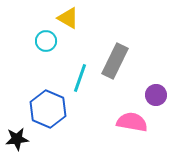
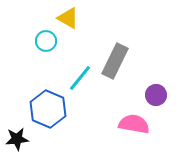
cyan line: rotated 20 degrees clockwise
pink semicircle: moved 2 px right, 2 px down
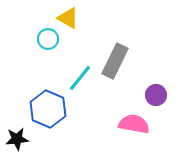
cyan circle: moved 2 px right, 2 px up
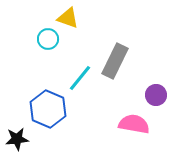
yellow triangle: rotated 10 degrees counterclockwise
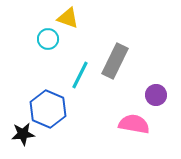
cyan line: moved 3 px up; rotated 12 degrees counterclockwise
black star: moved 6 px right, 5 px up
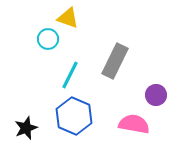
cyan line: moved 10 px left
blue hexagon: moved 26 px right, 7 px down
black star: moved 3 px right, 6 px up; rotated 15 degrees counterclockwise
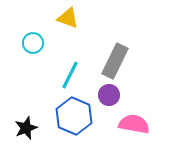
cyan circle: moved 15 px left, 4 px down
purple circle: moved 47 px left
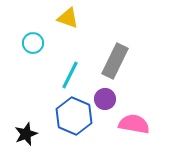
purple circle: moved 4 px left, 4 px down
black star: moved 6 px down
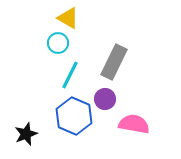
yellow triangle: rotated 10 degrees clockwise
cyan circle: moved 25 px right
gray rectangle: moved 1 px left, 1 px down
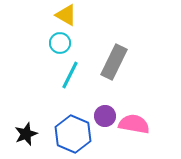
yellow triangle: moved 2 px left, 3 px up
cyan circle: moved 2 px right
purple circle: moved 17 px down
blue hexagon: moved 1 px left, 18 px down
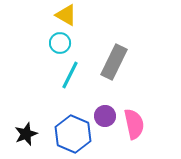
pink semicircle: rotated 68 degrees clockwise
